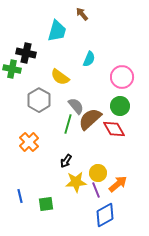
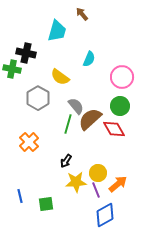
gray hexagon: moved 1 px left, 2 px up
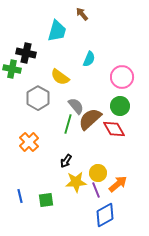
green square: moved 4 px up
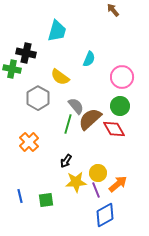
brown arrow: moved 31 px right, 4 px up
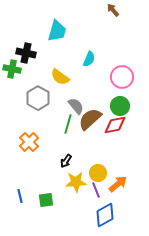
red diamond: moved 1 px right, 4 px up; rotated 70 degrees counterclockwise
